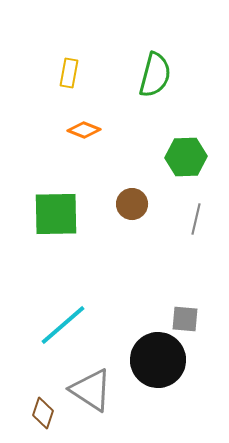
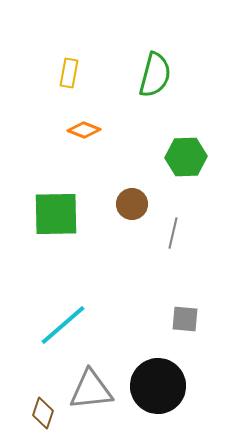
gray line: moved 23 px left, 14 px down
black circle: moved 26 px down
gray triangle: rotated 39 degrees counterclockwise
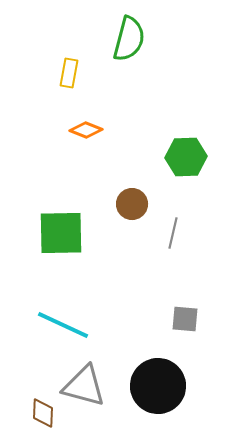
green semicircle: moved 26 px left, 36 px up
orange diamond: moved 2 px right
green square: moved 5 px right, 19 px down
cyan line: rotated 66 degrees clockwise
gray triangle: moved 7 px left, 4 px up; rotated 21 degrees clockwise
brown diamond: rotated 16 degrees counterclockwise
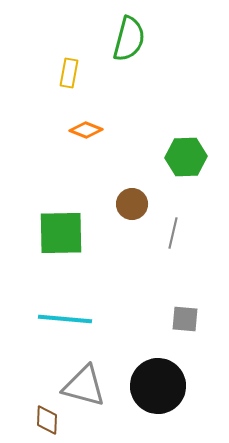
cyan line: moved 2 px right, 6 px up; rotated 20 degrees counterclockwise
brown diamond: moved 4 px right, 7 px down
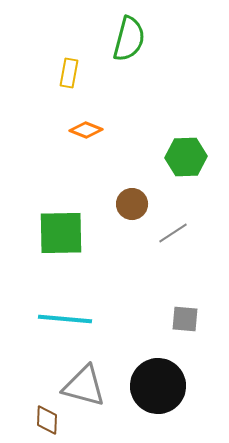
gray line: rotated 44 degrees clockwise
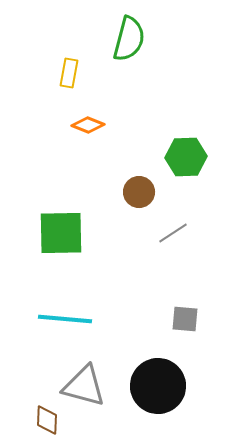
orange diamond: moved 2 px right, 5 px up
brown circle: moved 7 px right, 12 px up
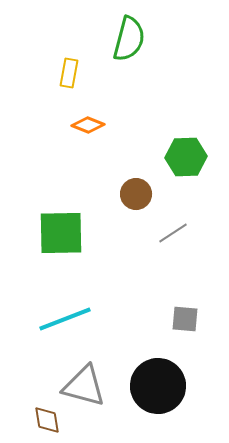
brown circle: moved 3 px left, 2 px down
cyan line: rotated 26 degrees counterclockwise
brown diamond: rotated 12 degrees counterclockwise
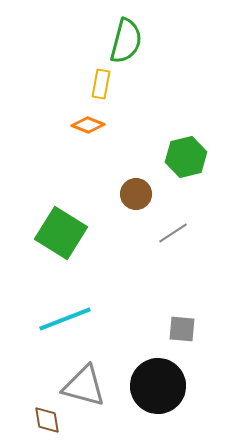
green semicircle: moved 3 px left, 2 px down
yellow rectangle: moved 32 px right, 11 px down
green hexagon: rotated 12 degrees counterclockwise
green square: rotated 33 degrees clockwise
gray square: moved 3 px left, 10 px down
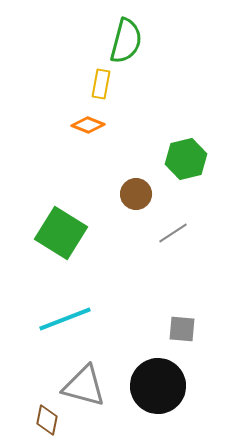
green hexagon: moved 2 px down
brown diamond: rotated 20 degrees clockwise
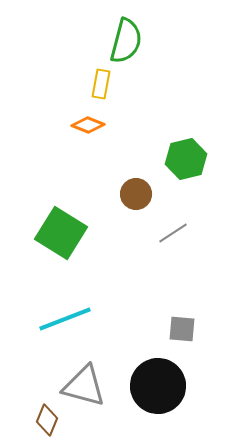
brown diamond: rotated 12 degrees clockwise
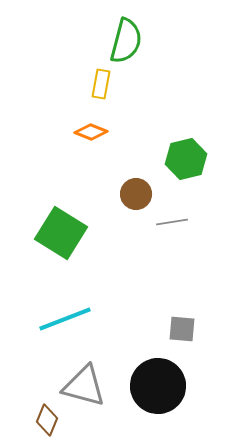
orange diamond: moved 3 px right, 7 px down
gray line: moved 1 px left, 11 px up; rotated 24 degrees clockwise
